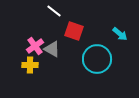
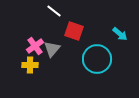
gray triangle: rotated 42 degrees clockwise
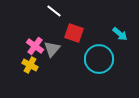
red square: moved 2 px down
pink cross: rotated 18 degrees counterclockwise
cyan circle: moved 2 px right
yellow cross: rotated 28 degrees clockwise
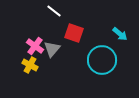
cyan circle: moved 3 px right, 1 px down
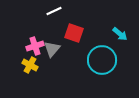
white line: rotated 63 degrees counterclockwise
pink cross: rotated 36 degrees clockwise
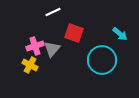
white line: moved 1 px left, 1 px down
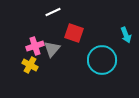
cyan arrow: moved 6 px right, 1 px down; rotated 28 degrees clockwise
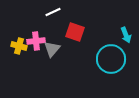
red square: moved 1 px right, 1 px up
pink cross: moved 1 px right, 5 px up; rotated 12 degrees clockwise
cyan circle: moved 9 px right, 1 px up
yellow cross: moved 11 px left, 19 px up; rotated 14 degrees counterclockwise
